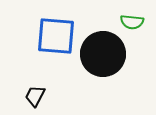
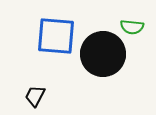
green semicircle: moved 5 px down
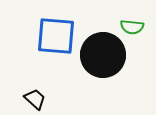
black circle: moved 1 px down
black trapezoid: moved 3 px down; rotated 105 degrees clockwise
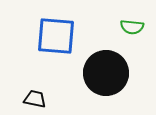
black circle: moved 3 px right, 18 px down
black trapezoid: rotated 30 degrees counterclockwise
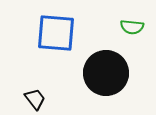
blue square: moved 3 px up
black trapezoid: rotated 40 degrees clockwise
